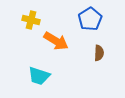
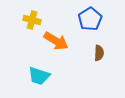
yellow cross: moved 1 px right
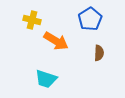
cyan trapezoid: moved 7 px right, 3 px down
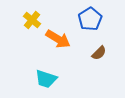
yellow cross: rotated 24 degrees clockwise
orange arrow: moved 2 px right, 2 px up
brown semicircle: rotated 42 degrees clockwise
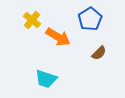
orange arrow: moved 2 px up
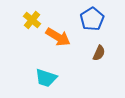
blue pentagon: moved 2 px right
brown semicircle: rotated 21 degrees counterclockwise
cyan trapezoid: moved 1 px up
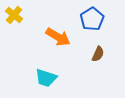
yellow cross: moved 18 px left, 5 px up
brown semicircle: moved 1 px left, 1 px down
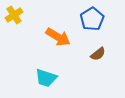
yellow cross: rotated 18 degrees clockwise
brown semicircle: rotated 28 degrees clockwise
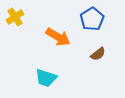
yellow cross: moved 1 px right, 2 px down
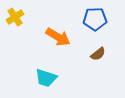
blue pentagon: moved 3 px right; rotated 30 degrees clockwise
